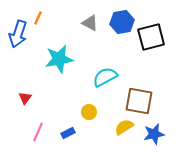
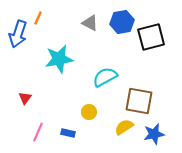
blue rectangle: rotated 40 degrees clockwise
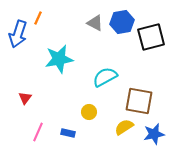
gray triangle: moved 5 px right
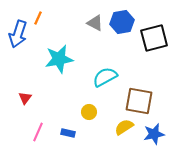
black square: moved 3 px right, 1 px down
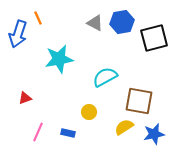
orange line: rotated 48 degrees counterclockwise
red triangle: rotated 32 degrees clockwise
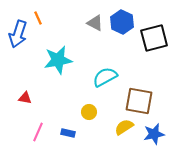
blue hexagon: rotated 25 degrees counterclockwise
cyan star: moved 1 px left, 1 px down
red triangle: rotated 32 degrees clockwise
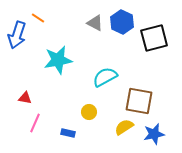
orange line: rotated 32 degrees counterclockwise
blue arrow: moved 1 px left, 1 px down
pink line: moved 3 px left, 9 px up
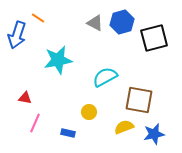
blue hexagon: rotated 20 degrees clockwise
brown square: moved 1 px up
yellow semicircle: rotated 12 degrees clockwise
